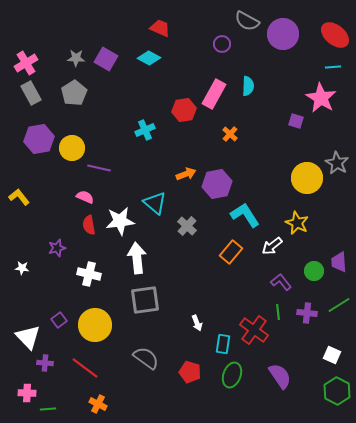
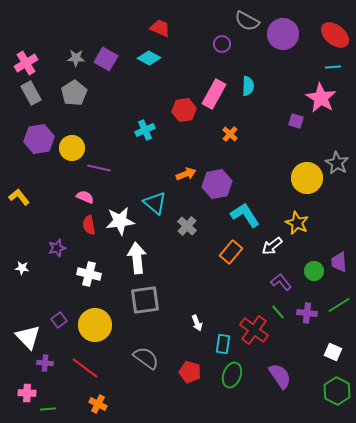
green line at (278, 312): rotated 35 degrees counterclockwise
white square at (332, 355): moved 1 px right, 3 px up
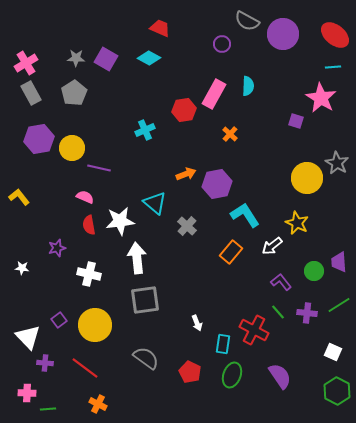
red cross at (254, 330): rotated 8 degrees counterclockwise
red pentagon at (190, 372): rotated 10 degrees clockwise
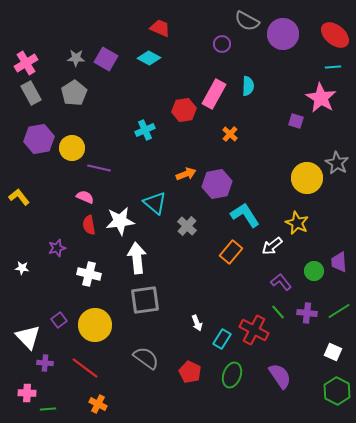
green line at (339, 305): moved 6 px down
cyan rectangle at (223, 344): moved 1 px left, 5 px up; rotated 24 degrees clockwise
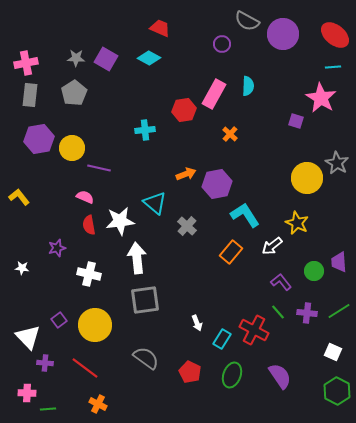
pink cross at (26, 63): rotated 20 degrees clockwise
gray rectangle at (31, 93): moved 1 px left, 2 px down; rotated 35 degrees clockwise
cyan cross at (145, 130): rotated 18 degrees clockwise
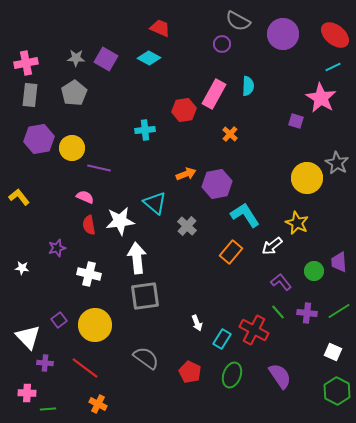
gray semicircle at (247, 21): moved 9 px left
cyan line at (333, 67): rotated 21 degrees counterclockwise
gray square at (145, 300): moved 4 px up
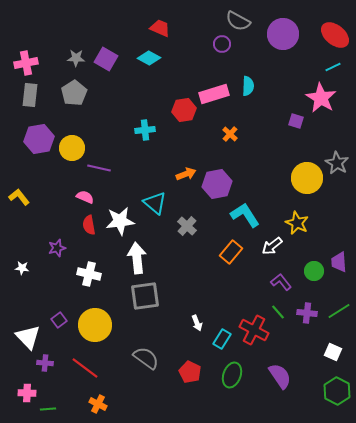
pink rectangle at (214, 94): rotated 44 degrees clockwise
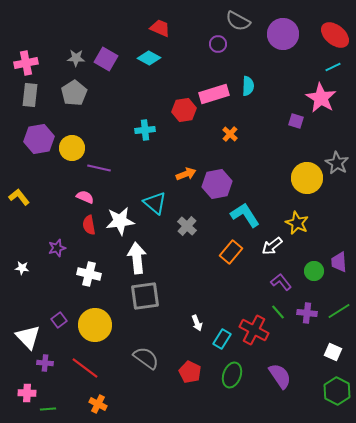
purple circle at (222, 44): moved 4 px left
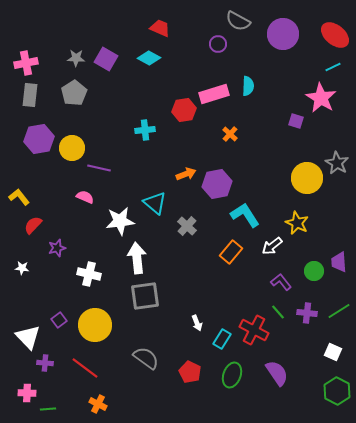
red semicircle at (89, 225): moved 56 px left; rotated 54 degrees clockwise
purple semicircle at (280, 376): moved 3 px left, 3 px up
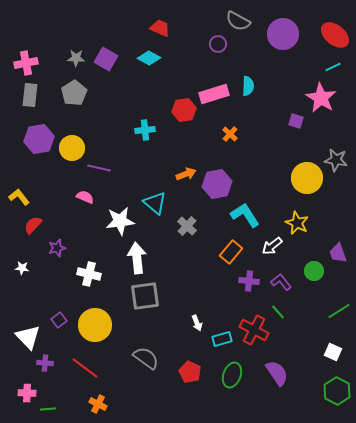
gray star at (337, 163): moved 1 px left, 3 px up; rotated 20 degrees counterclockwise
purple trapezoid at (339, 262): moved 1 px left, 9 px up; rotated 15 degrees counterclockwise
purple cross at (307, 313): moved 58 px left, 32 px up
cyan rectangle at (222, 339): rotated 42 degrees clockwise
